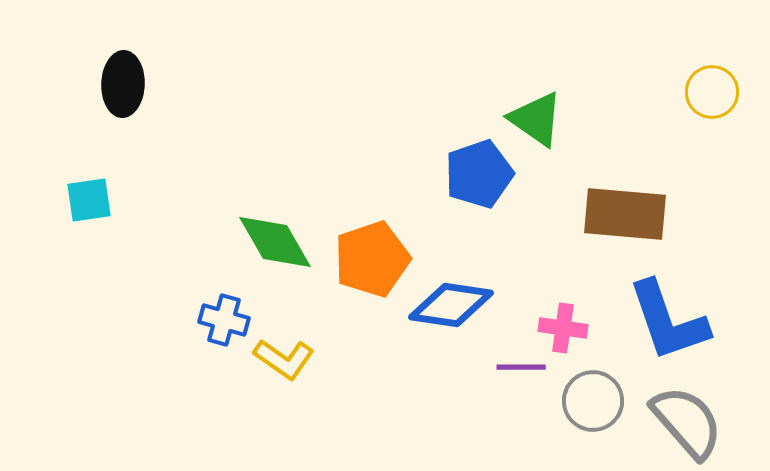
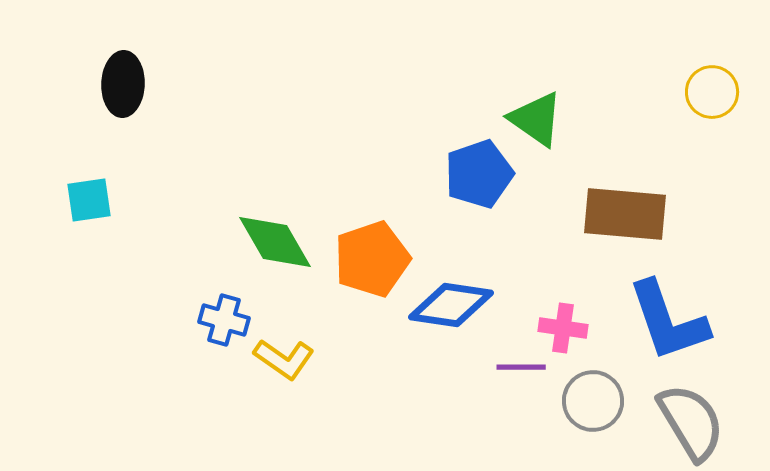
gray semicircle: moved 4 px right; rotated 10 degrees clockwise
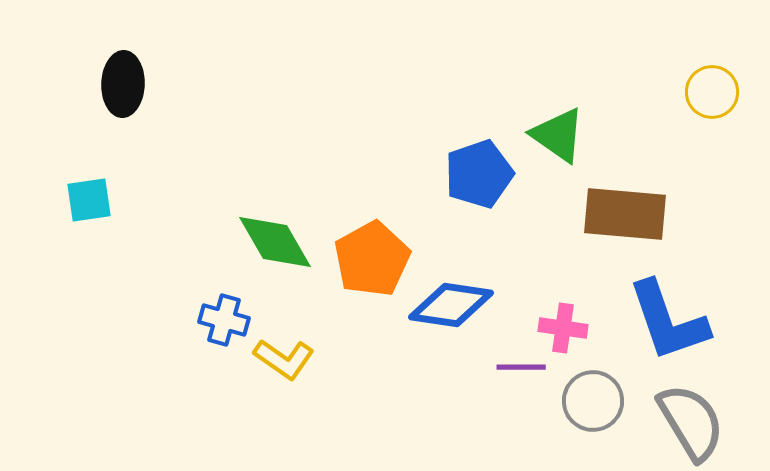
green triangle: moved 22 px right, 16 px down
orange pentagon: rotated 10 degrees counterclockwise
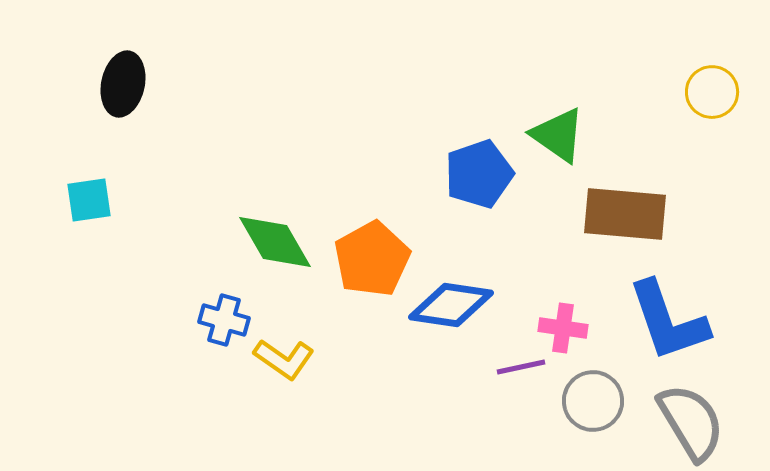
black ellipse: rotated 10 degrees clockwise
purple line: rotated 12 degrees counterclockwise
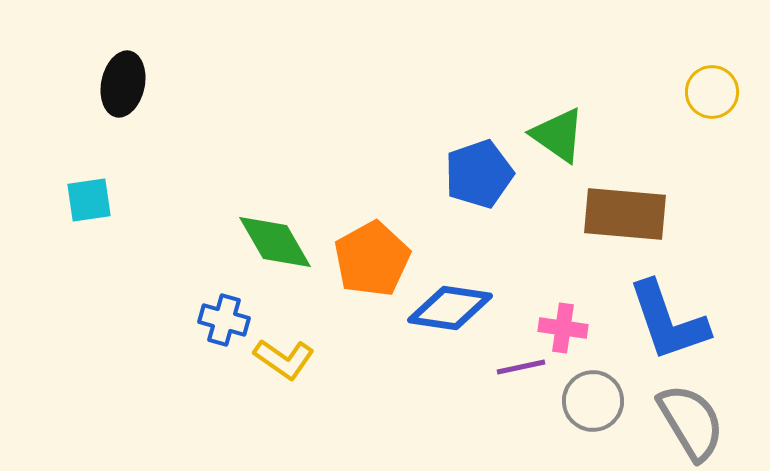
blue diamond: moved 1 px left, 3 px down
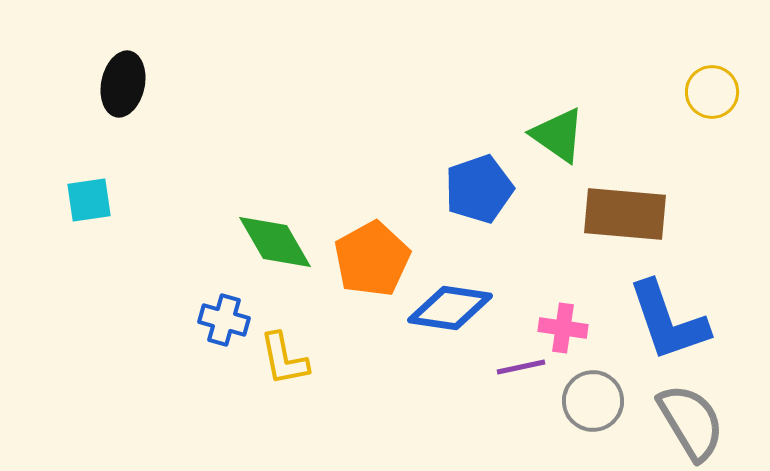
blue pentagon: moved 15 px down
yellow L-shape: rotated 44 degrees clockwise
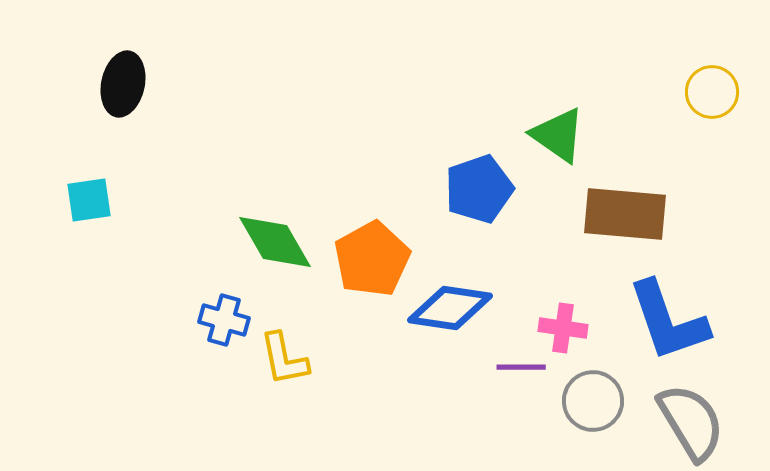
purple line: rotated 12 degrees clockwise
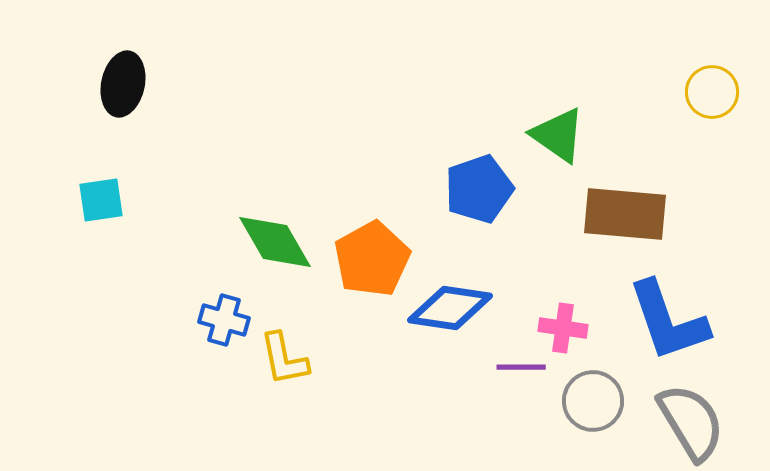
cyan square: moved 12 px right
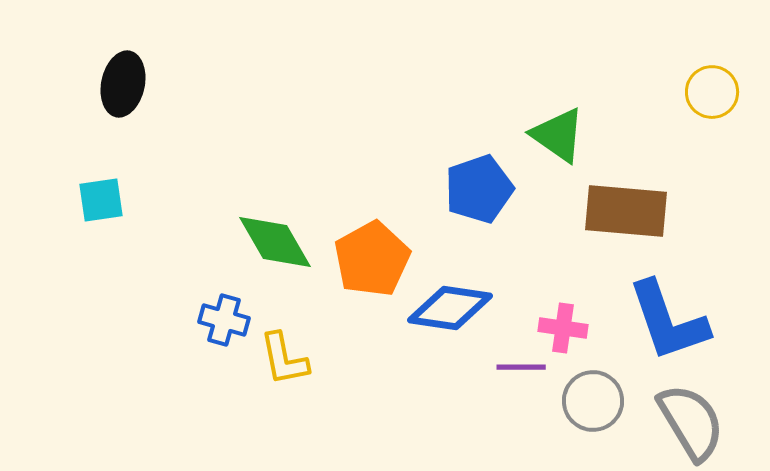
brown rectangle: moved 1 px right, 3 px up
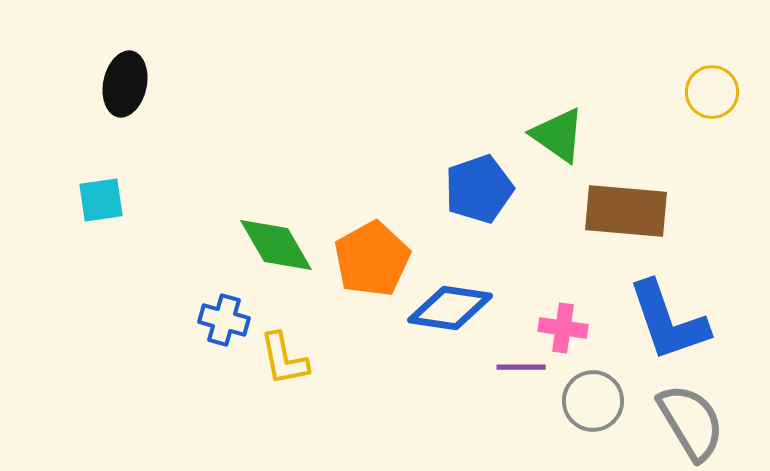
black ellipse: moved 2 px right
green diamond: moved 1 px right, 3 px down
